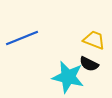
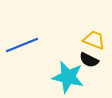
blue line: moved 7 px down
black semicircle: moved 4 px up
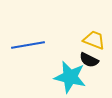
blue line: moved 6 px right; rotated 12 degrees clockwise
cyan star: moved 2 px right
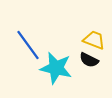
blue line: rotated 64 degrees clockwise
cyan star: moved 14 px left, 9 px up
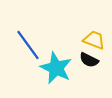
cyan star: rotated 12 degrees clockwise
